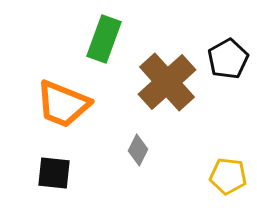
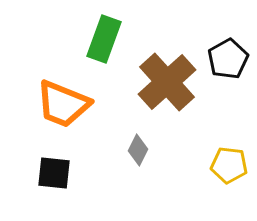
yellow pentagon: moved 1 px right, 11 px up
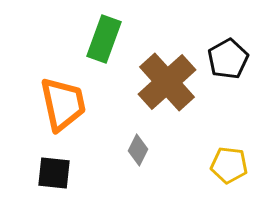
orange trapezoid: rotated 124 degrees counterclockwise
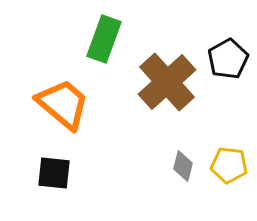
orange trapezoid: rotated 38 degrees counterclockwise
gray diamond: moved 45 px right, 16 px down; rotated 12 degrees counterclockwise
